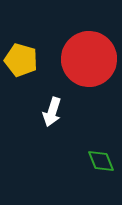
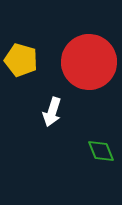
red circle: moved 3 px down
green diamond: moved 10 px up
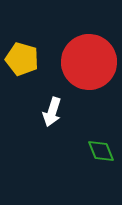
yellow pentagon: moved 1 px right, 1 px up
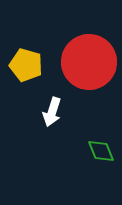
yellow pentagon: moved 4 px right, 6 px down
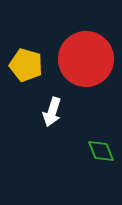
red circle: moved 3 px left, 3 px up
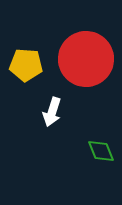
yellow pentagon: rotated 12 degrees counterclockwise
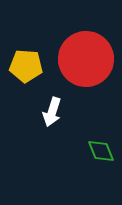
yellow pentagon: moved 1 px down
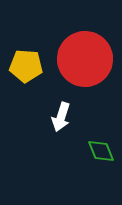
red circle: moved 1 px left
white arrow: moved 9 px right, 5 px down
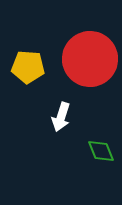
red circle: moved 5 px right
yellow pentagon: moved 2 px right, 1 px down
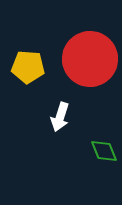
white arrow: moved 1 px left
green diamond: moved 3 px right
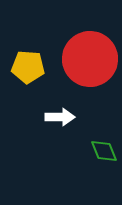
white arrow: rotated 108 degrees counterclockwise
